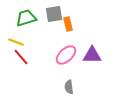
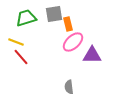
pink ellipse: moved 7 px right, 13 px up
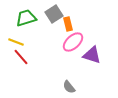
gray square: rotated 24 degrees counterclockwise
purple triangle: rotated 18 degrees clockwise
gray semicircle: rotated 32 degrees counterclockwise
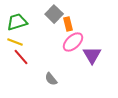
gray square: rotated 12 degrees counterclockwise
green trapezoid: moved 9 px left, 4 px down
yellow line: moved 1 px left
purple triangle: rotated 42 degrees clockwise
gray semicircle: moved 18 px left, 8 px up
